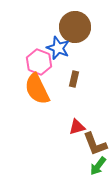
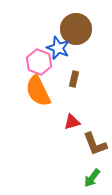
brown circle: moved 1 px right, 2 px down
orange semicircle: moved 1 px right, 2 px down
red triangle: moved 5 px left, 5 px up
green arrow: moved 6 px left, 12 px down
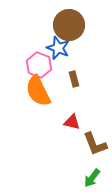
brown circle: moved 7 px left, 4 px up
pink hexagon: moved 3 px down
brown rectangle: rotated 28 degrees counterclockwise
red triangle: rotated 30 degrees clockwise
